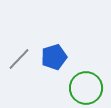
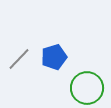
green circle: moved 1 px right
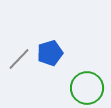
blue pentagon: moved 4 px left, 4 px up
